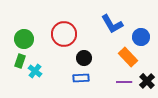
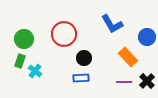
blue circle: moved 6 px right
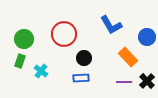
blue L-shape: moved 1 px left, 1 px down
cyan cross: moved 6 px right
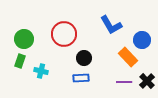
blue circle: moved 5 px left, 3 px down
cyan cross: rotated 24 degrees counterclockwise
